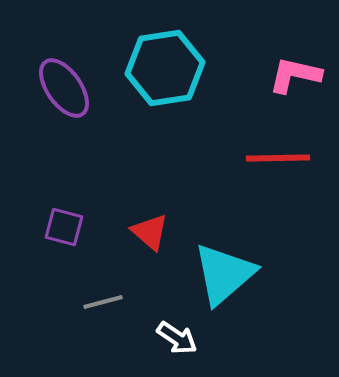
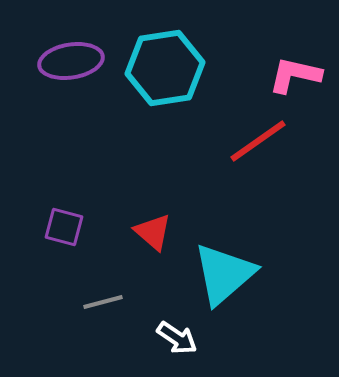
purple ellipse: moved 7 px right, 27 px up; rotated 64 degrees counterclockwise
red line: moved 20 px left, 17 px up; rotated 34 degrees counterclockwise
red triangle: moved 3 px right
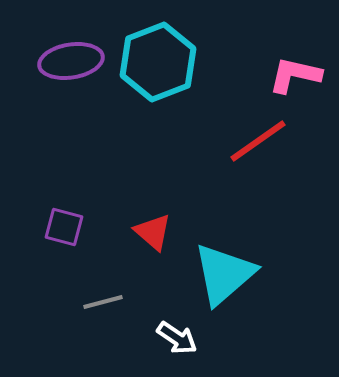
cyan hexagon: moved 7 px left, 6 px up; rotated 12 degrees counterclockwise
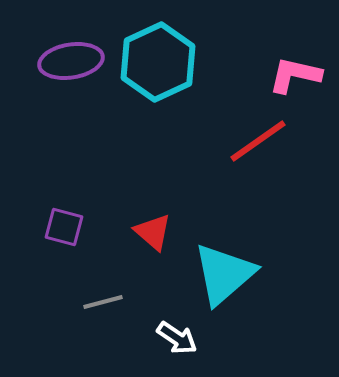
cyan hexagon: rotated 4 degrees counterclockwise
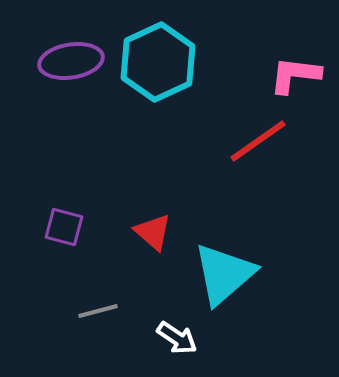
pink L-shape: rotated 6 degrees counterclockwise
gray line: moved 5 px left, 9 px down
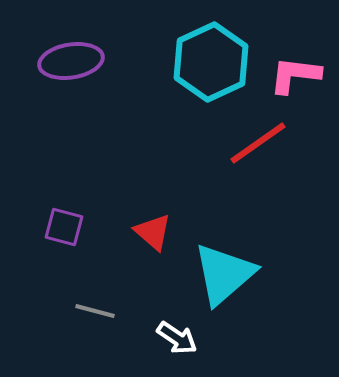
cyan hexagon: moved 53 px right
red line: moved 2 px down
gray line: moved 3 px left; rotated 30 degrees clockwise
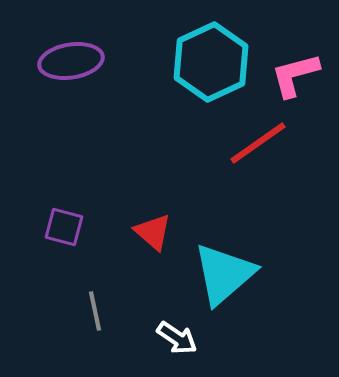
pink L-shape: rotated 22 degrees counterclockwise
gray line: rotated 63 degrees clockwise
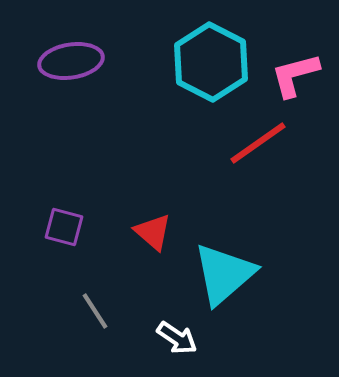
cyan hexagon: rotated 8 degrees counterclockwise
gray line: rotated 21 degrees counterclockwise
